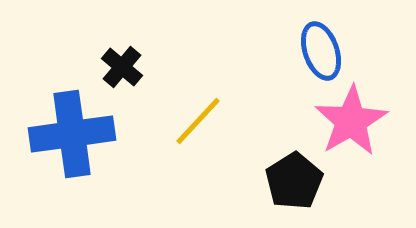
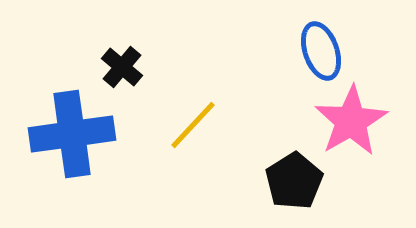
yellow line: moved 5 px left, 4 px down
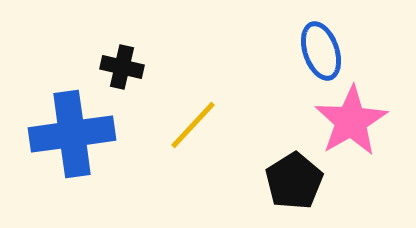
black cross: rotated 27 degrees counterclockwise
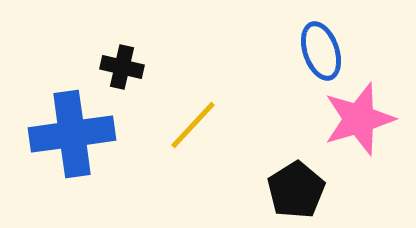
pink star: moved 8 px right, 2 px up; rotated 14 degrees clockwise
black pentagon: moved 2 px right, 9 px down
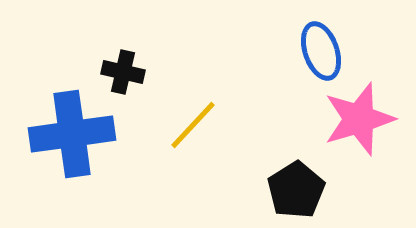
black cross: moved 1 px right, 5 px down
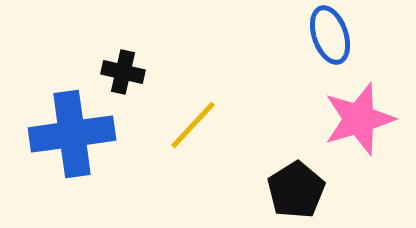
blue ellipse: moved 9 px right, 16 px up
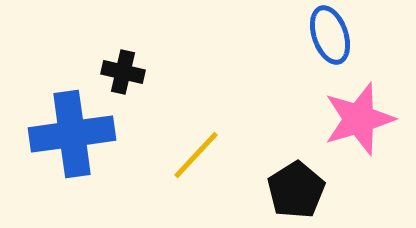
yellow line: moved 3 px right, 30 px down
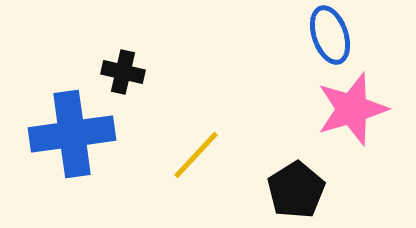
pink star: moved 7 px left, 10 px up
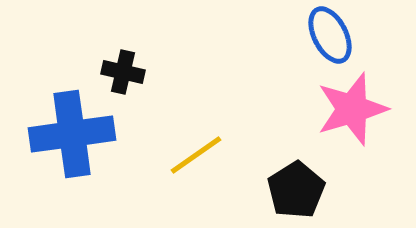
blue ellipse: rotated 8 degrees counterclockwise
yellow line: rotated 12 degrees clockwise
